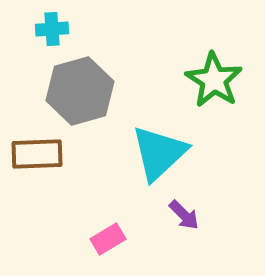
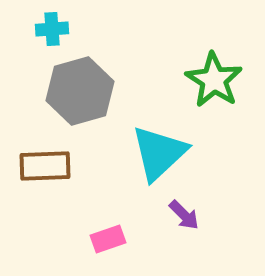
brown rectangle: moved 8 px right, 12 px down
pink rectangle: rotated 12 degrees clockwise
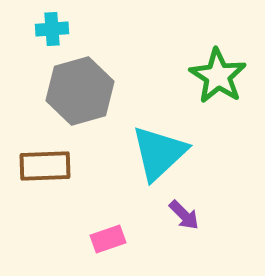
green star: moved 4 px right, 4 px up
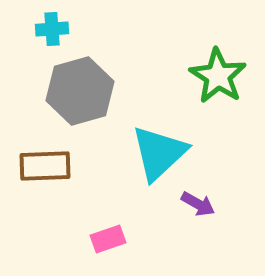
purple arrow: moved 14 px right, 11 px up; rotated 16 degrees counterclockwise
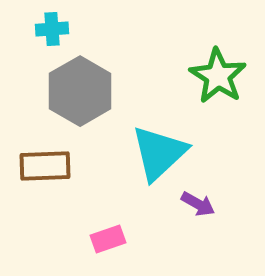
gray hexagon: rotated 14 degrees counterclockwise
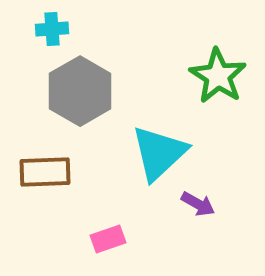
brown rectangle: moved 6 px down
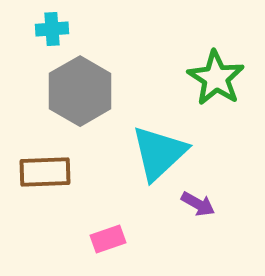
green star: moved 2 px left, 2 px down
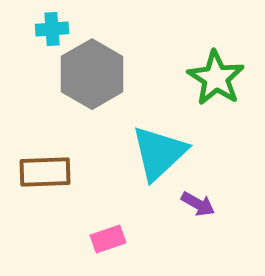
gray hexagon: moved 12 px right, 17 px up
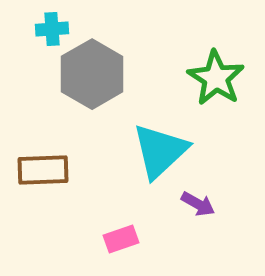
cyan triangle: moved 1 px right, 2 px up
brown rectangle: moved 2 px left, 2 px up
pink rectangle: moved 13 px right
